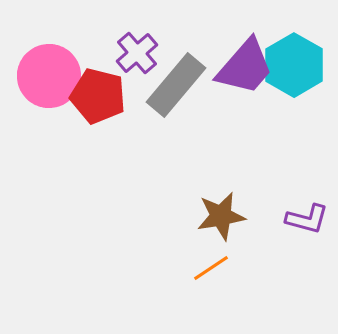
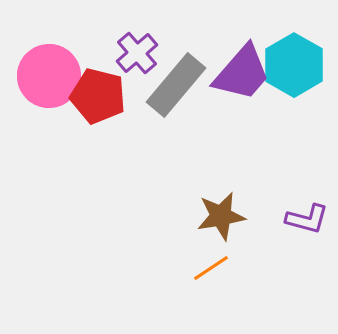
purple trapezoid: moved 3 px left, 6 px down
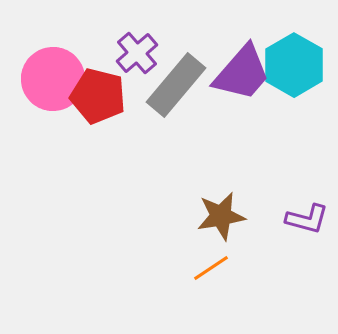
pink circle: moved 4 px right, 3 px down
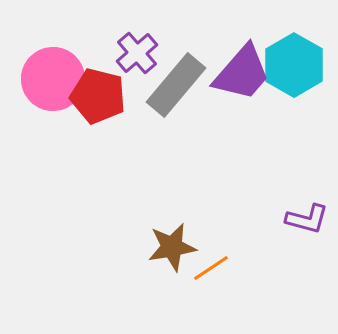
brown star: moved 49 px left, 31 px down
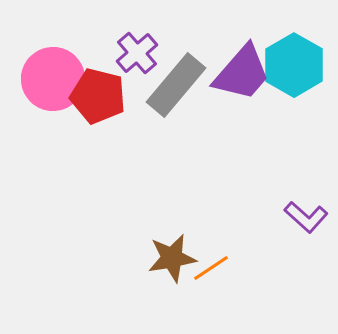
purple L-shape: moved 1 px left, 2 px up; rotated 27 degrees clockwise
brown star: moved 11 px down
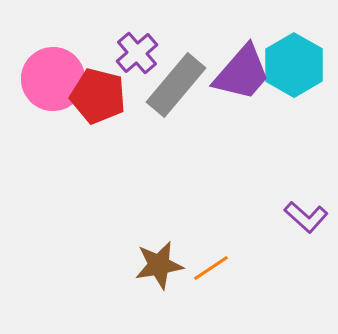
brown star: moved 13 px left, 7 px down
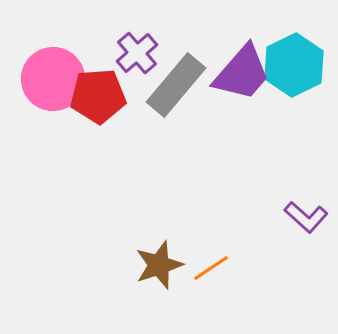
cyan hexagon: rotated 4 degrees clockwise
red pentagon: rotated 18 degrees counterclockwise
brown star: rotated 9 degrees counterclockwise
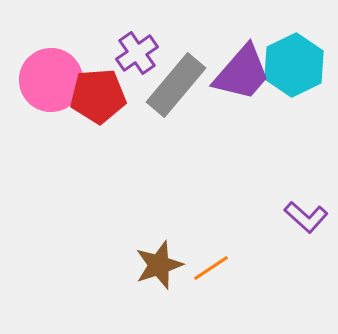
purple cross: rotated 6 degrees clockwise
pink circle: moved 2 px left, 1 px down
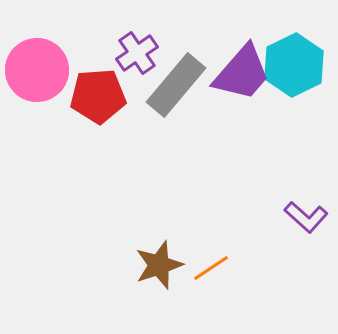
pink circle: moved 14 px left, 10 px up
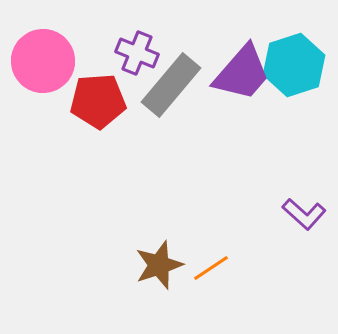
purple cross: rotated 33 degrees counterclockwise
cyan hexagon: rotated 8 degrees clockwise
pink circle: moved 6 px right, 9 px up
gray rectangle: moved 5 px left
red pentagon: moved 5 px down
purple L-shape: moved 2 px left, 3 px up
